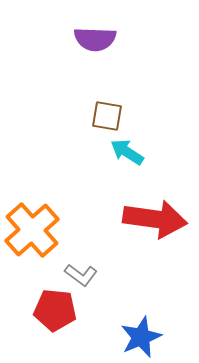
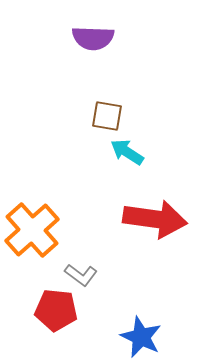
purple semicircle: moved 2 px left, 1 px up
red pentagon: moved 1 px right
blue star: rotated 24 degrees counterclockwise
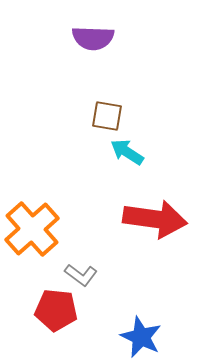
orange cross: moved 1 px up
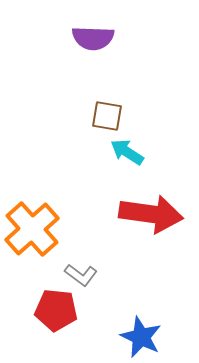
red arrow: moved 4 px left, 5 px up
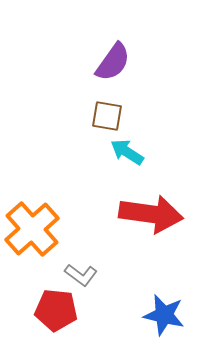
purple semicircle: moved 20 px right, 24 px down; rotated 57 degrees counterclockwise
blue star: moved 23 px right, 22 px up; rotated 12 degrees counterclockwise
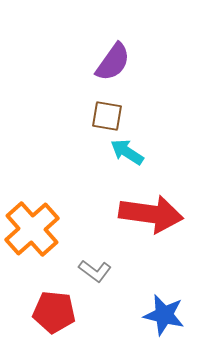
gray L-shape: moved 14 px right, 4 px up
red pentagon: moved 2 px left, 2 px down
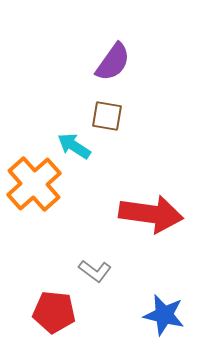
cyan arrow: moved 53 px left, 6 px up
orange cross: moved 2 px right, 45 px up
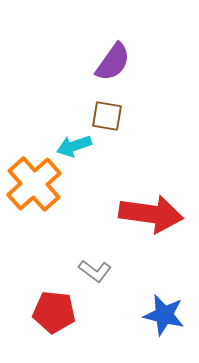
cyan arrow: rotated 52 degrees counterclockwise
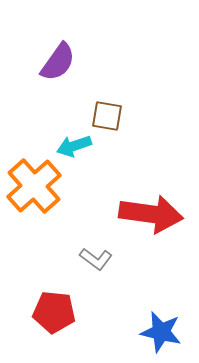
purple semicircle: moved 55 px left
orange cross: moved 2 px down
gray L-shape: moved 1 px right, 12 px up
blue star: moved 3 px left, 17 px down
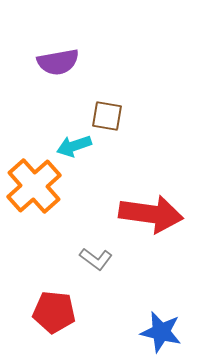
purple semicircle: rotated 45 degrees clockwise
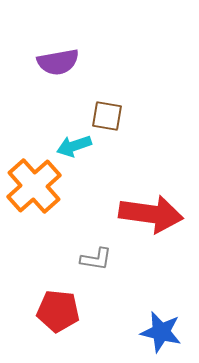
gray L-shape: rotated 28 degrees counterclockwise
red pentagon: moved 4 px right, 1 px up
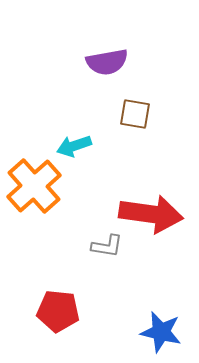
purple semicircle: moved 49 px right
brown square: moved 28 px right, 2 px up
gray L-shape: moved 11 px right, 13 px up
